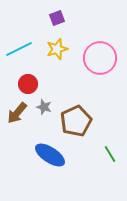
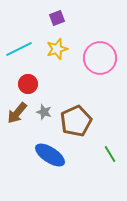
gray star: moved 5 px down
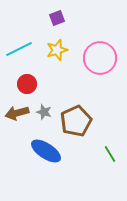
yellow star: moved 1 px down
red circle: moved 1 px left
brown arrow: rotated 35 degrees clockwise
blue ellipse: moved 4 px left, 4 px up
